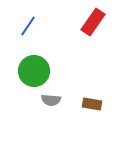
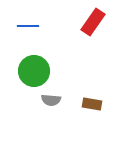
blue line: rotated 55 degrees clockwise
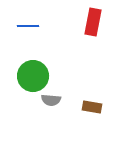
red rectangle: rotated 24 degrees counterclockwise
green circle: moved 1 px left, 5 px down
brown rectangle: moved 3 px down
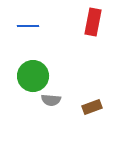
brown rectangle: rotated 30 degrees counterclockwise
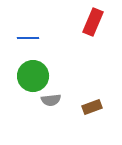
red rectangle: rotated 12 degrees clockwise
blue line: moved 12 px down
gray semicircle: rotated 12 degrees counterclockwise
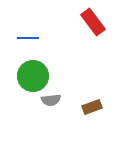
red rectangle: rotated 60 degrees counterclockwise
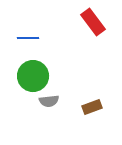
gray semicircle: moved 2 px left, 1 px down
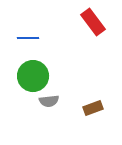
brown rectangle: moved 1 px right, 1 px down
